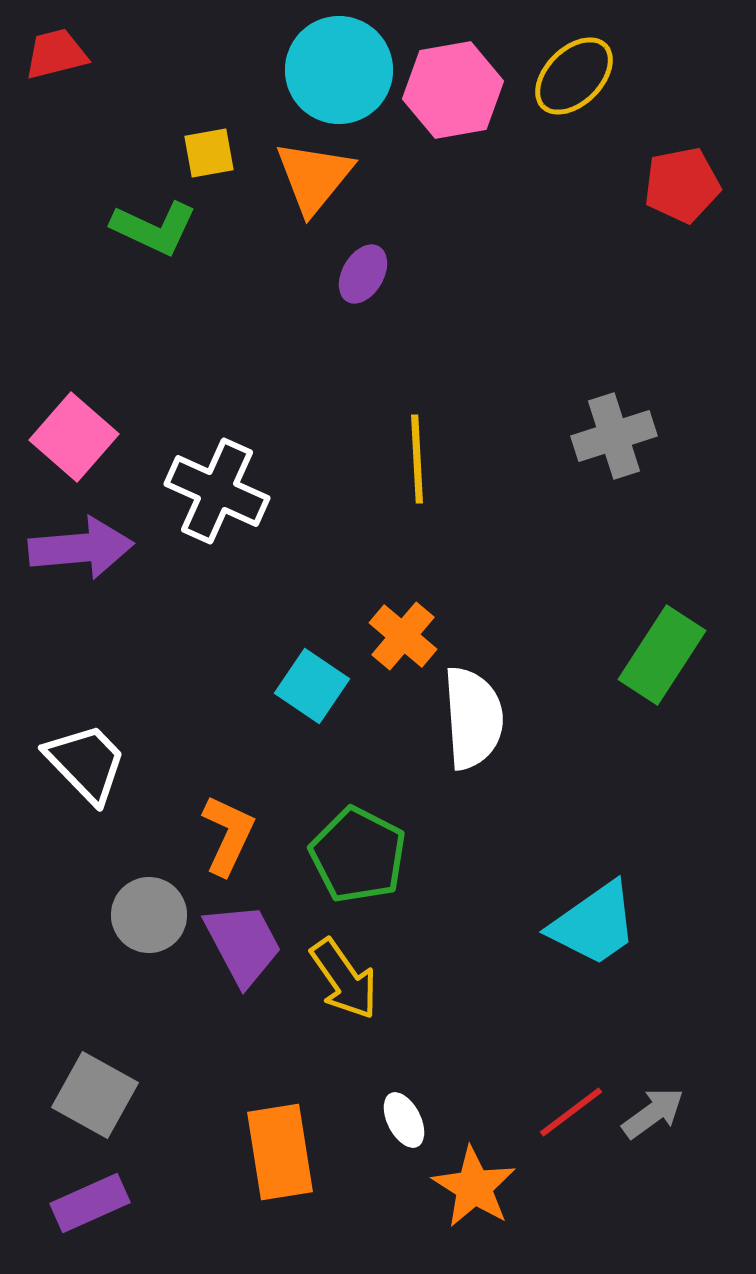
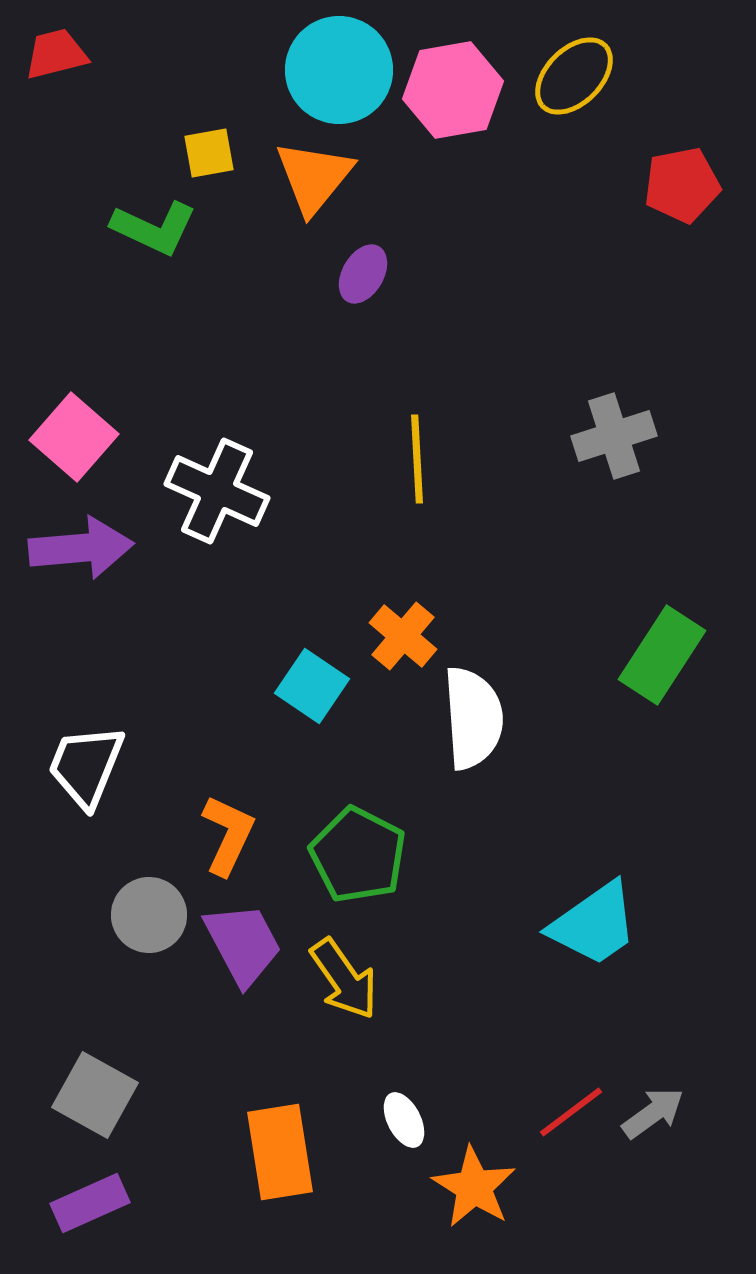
white trapezoid: moved 3 px down; rotated 114 degrees counterclockwise
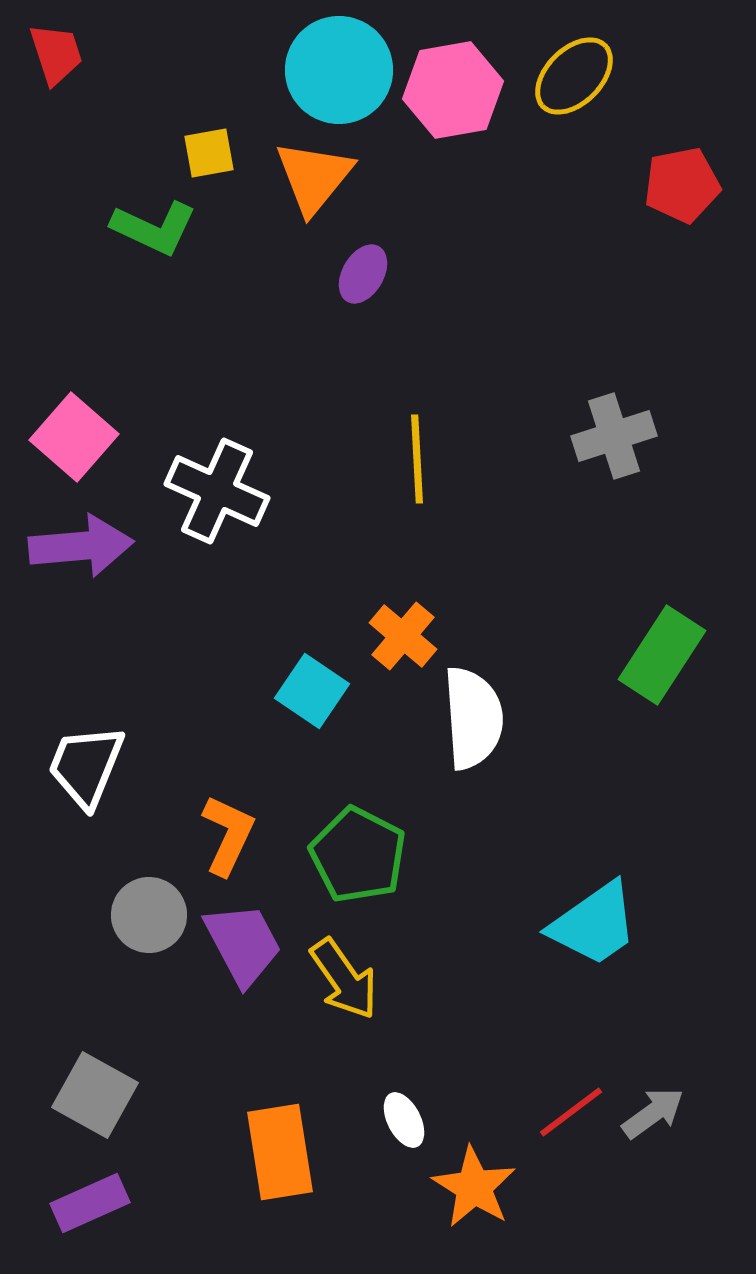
red trapezoid: rotated 86 degrees clockwise
purple arrow: moved 2 px up
cyan square: moved 5 px down
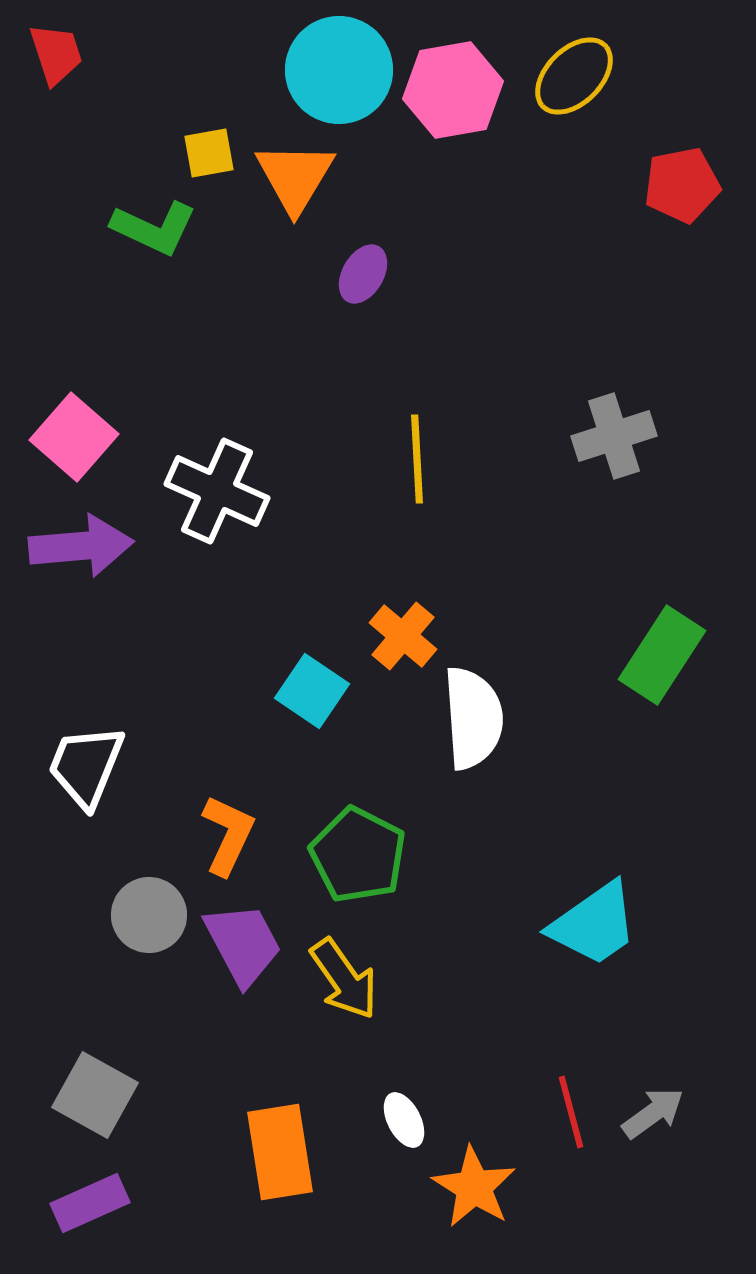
orange triangle: moved 19 px left; rotated 8 degrees counterclockwise
red line: rotated 68 degrees counterclockwise
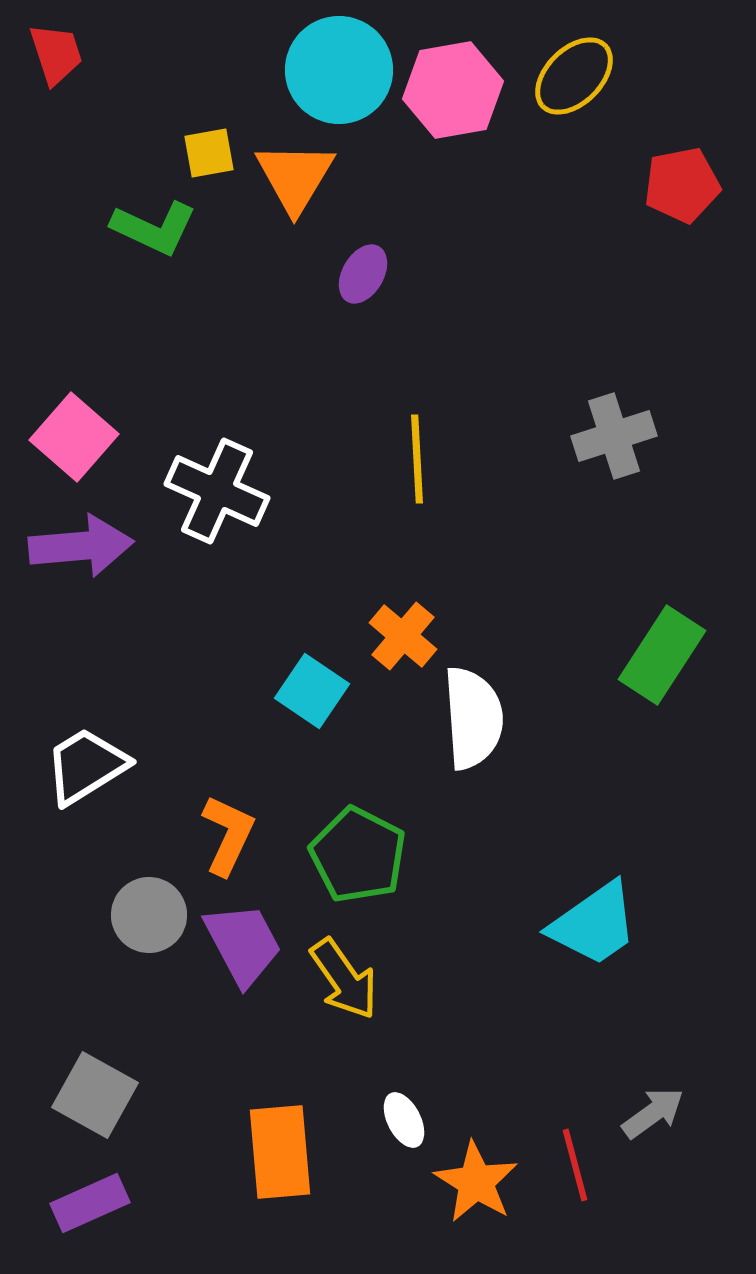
white trapezoid: rotated 36 degrees clockwise
red line: moved 4 px right, 53 px down
orange rectangle: rotated 4 degrees clockwise
orange star: moved 2 px right, 5 px up
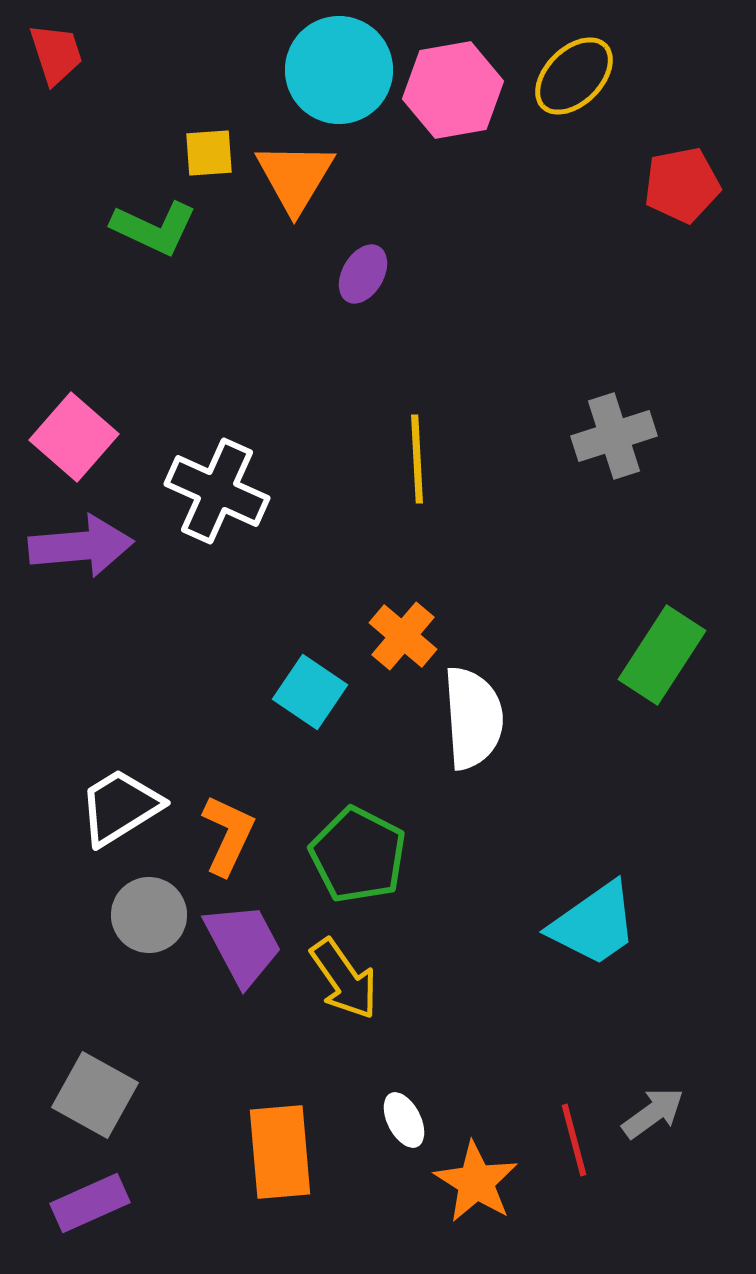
yellow square: rotated 6 degrees clockwise
cyan square: moved 2 px left, 1 px down
white trapezoid: moved 34 px right, 41 px down
red line: moved 1 px left, 25 px up
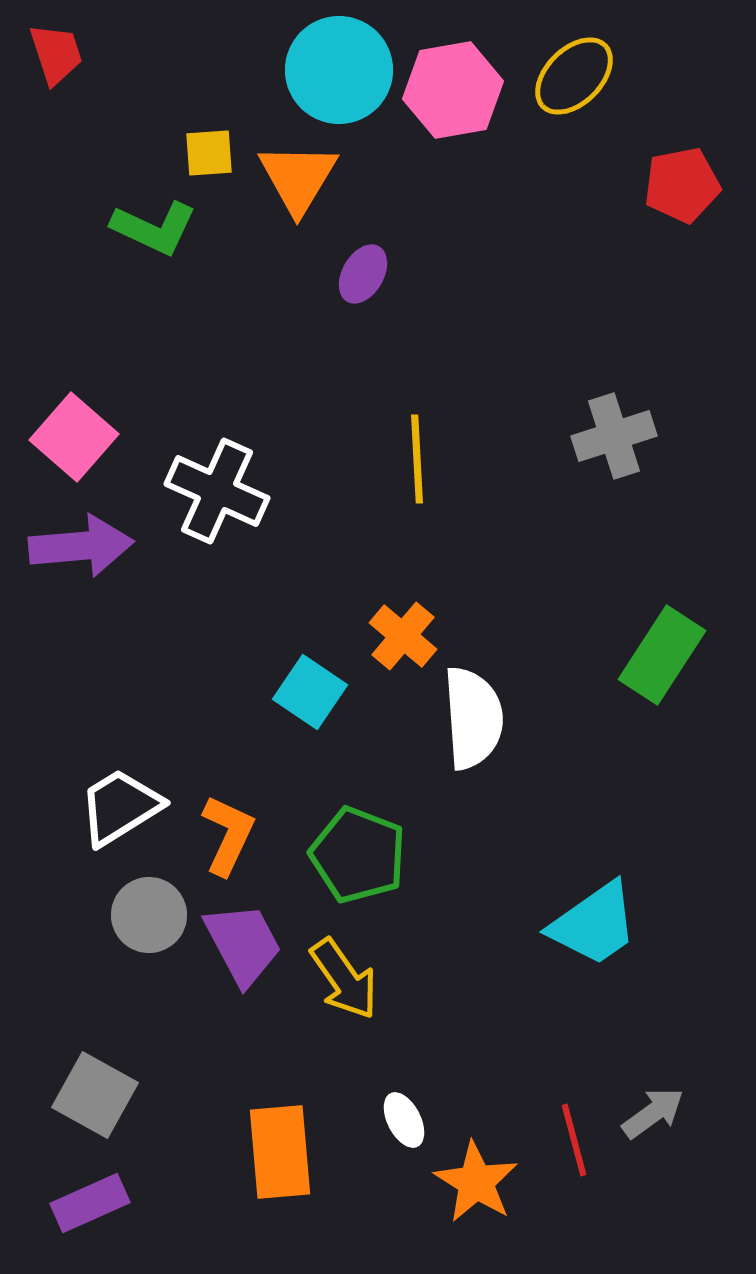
orange triangle: moved 3 px right, 1 px down
green pentagon: rotated 6 degrees counterclockwise
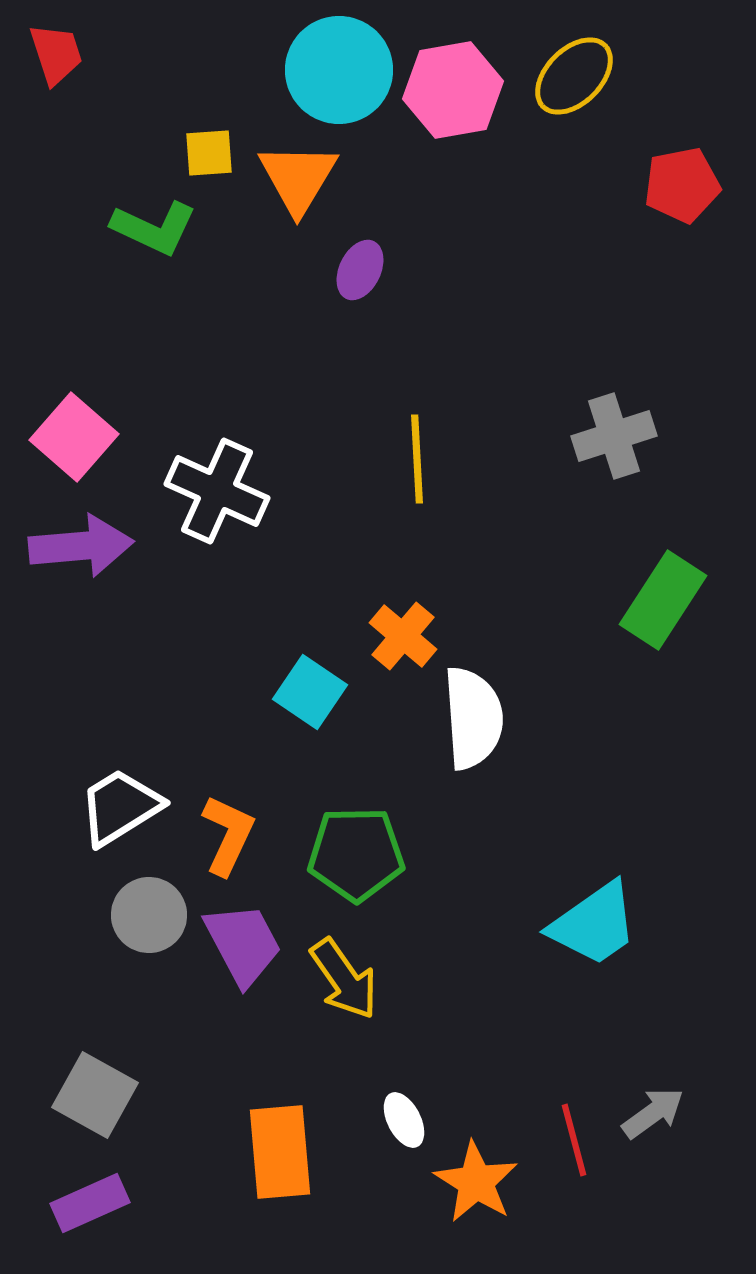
purple ellipse: moved 3 px left, 4 px up; rotated 4 degrees counterclockwise
green rectangle: moved 1 px right, 55 px up
green pentagon: moved 2 px left, 1 px up; rotated 22 degrees counterclockwise
